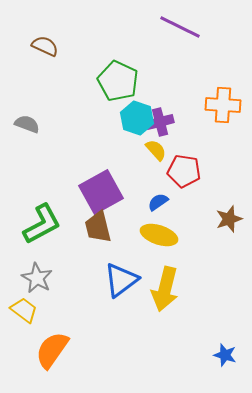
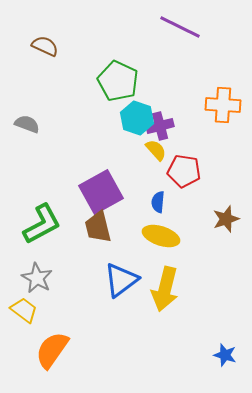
purple cross: moved 4 px down
blue semicircle: rotated 50 degrees counterclockwise
brown star: moved 3 px left
yellow ellipse: moved 2 px right, 1 px down
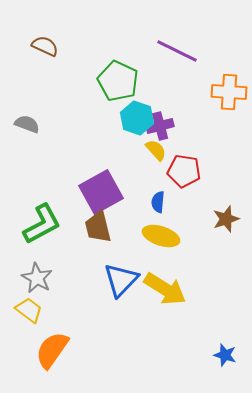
purple line: moved 3 px left, 24 px down
orange cross: moved 6 px right, 13 px up
blue triangle: rotated 9 degrees counterclockwise
yellow arrow: rotated 72 degrees counterclockwise
yellow trapezoid: moved 5 px right
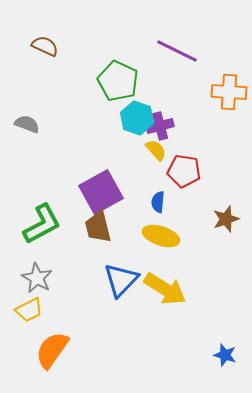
yellow trapezoid: rotated 116 degrees clockwise
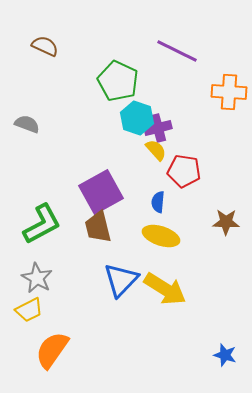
purple cross: moved 2 px left, 2 px down
brown star: moved 3 px down; rotated 20 degrees clockwise
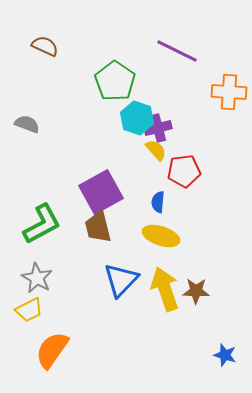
green pentagon: moved 3 px left; rotated 9 degrees clockwise
red pentagon: rotated 16 degrees counterclockwise
brown star: moved 30 px left, 69 px down
yellow arrow: rotated 141 degrees counterclockwise
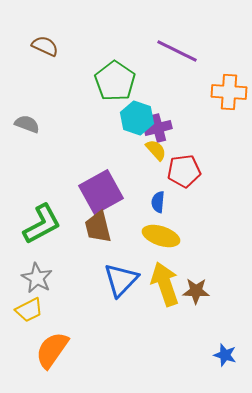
yellow arrow: moved 5 px up
